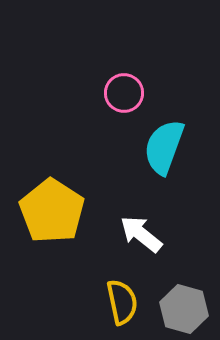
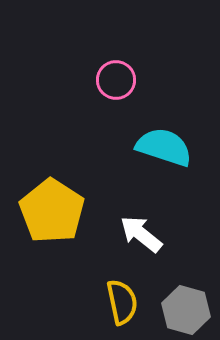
pink circle: moved 8 px left, 13 px up
cyan semicircle: rotated 88 degrees clockwise
gray hexagon: moved 2 px right, 1 px down
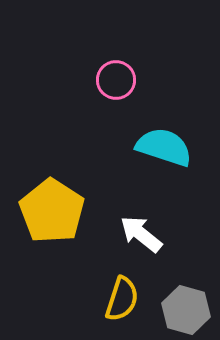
yellow semicircle: moved 3 px up; rotated 30 degrees clockwise
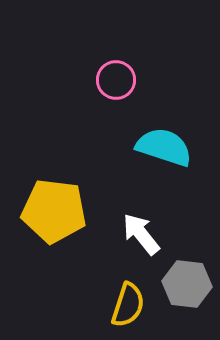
yellow pentagon: moved 2 px right; rotated 26 degrees counterclockwise
white arrow: rotated 12 degrees clockwise
yellow semicircle: moved 6 px right, 6 px down
gray hexagon: moved 1 px right, 26 px up; rotated 9 degrees counterclockwise
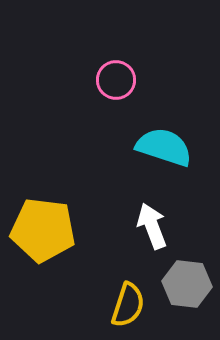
yellow pentagon: moved 11 px left, 19 px down
white arrow: moved 11 px right, 8 px up; rotated 18 degrees clockwise
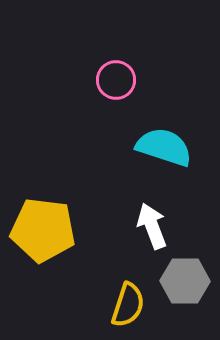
gray hexagon: moved 2 px left, 3 px up; rotated 6 degrees counterclockwise
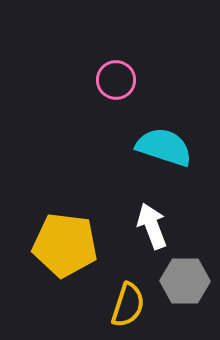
yellow pentagon: moved 22 px right, 15 px down
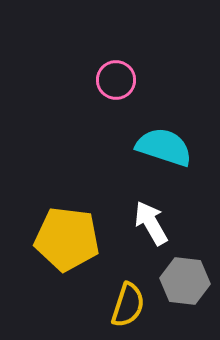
white arrow: moved 1 px left, 3 px up; rotated 9 degrees counterclockwise
yellow pentagon: moved 2 px right, 6 px up
gray hexagon: rotated 6 degrees clockwise
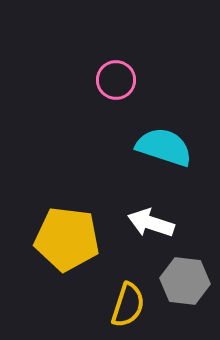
white arrow: rotated 42 degrees counterclockwise
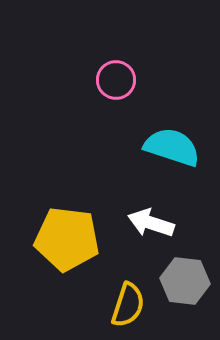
cyan semicircle: moved 8 px right
